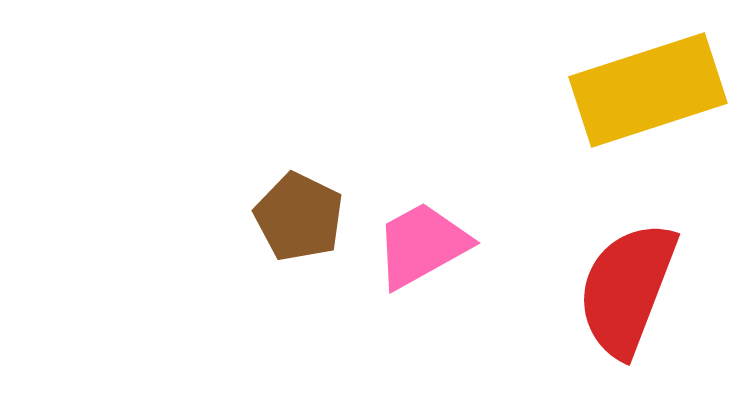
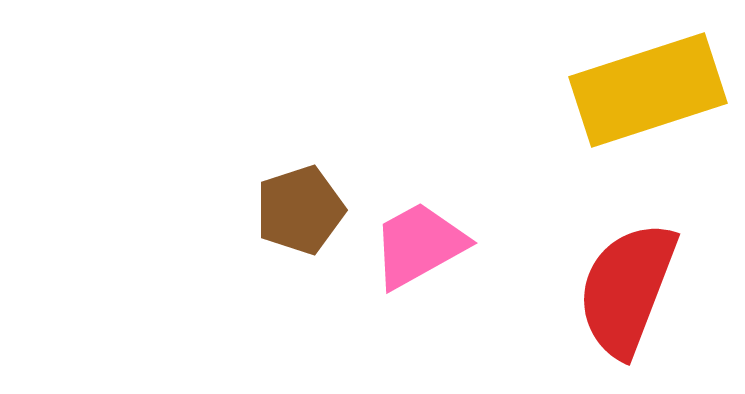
brown pentagon: moved 1 px right, 7 px up; rotated 28 degrees clockwise
pink trapezoid: moved 3 px left
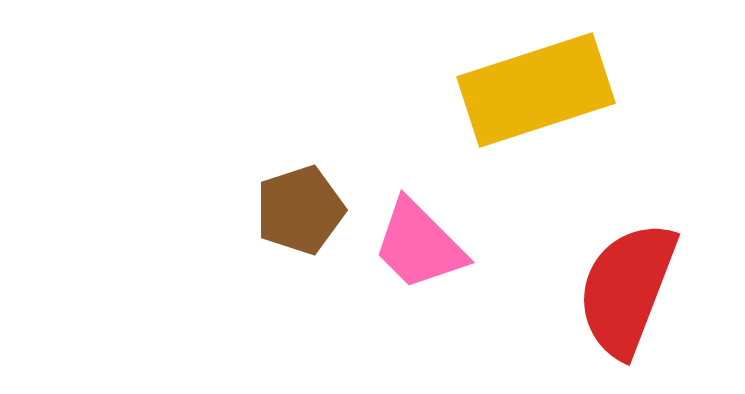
yellow rectangle: moved 112 px left
pink trapezoid: rotated 106 degrees counterclockwise
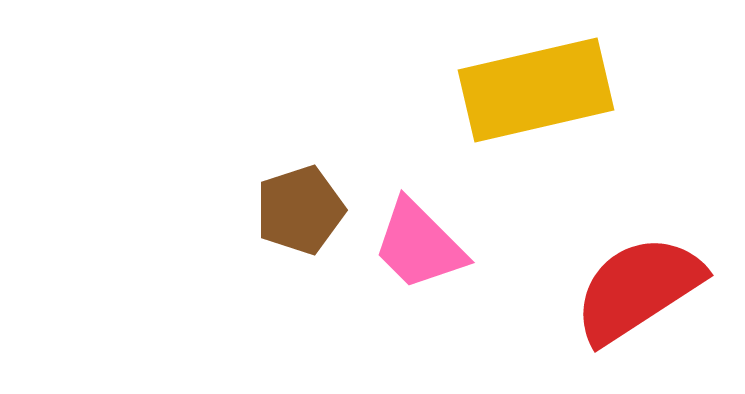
yellow rectangle: rotated 5 degrees clockwise
red semicircle: moved 11 px right; rotated 36 degrees clockwise
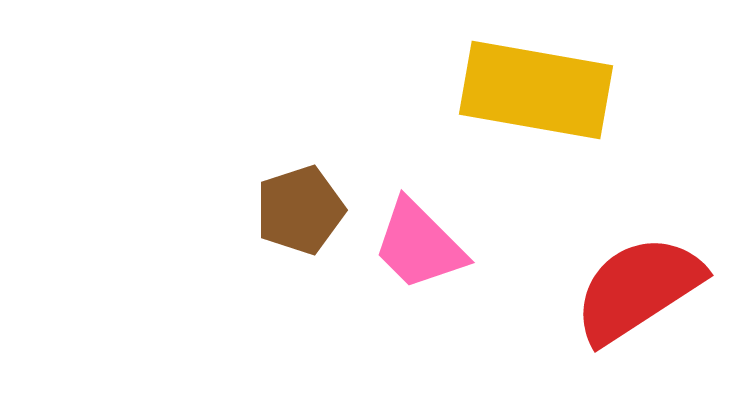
yellow rectangle: rotated 23 degrees clockwise
